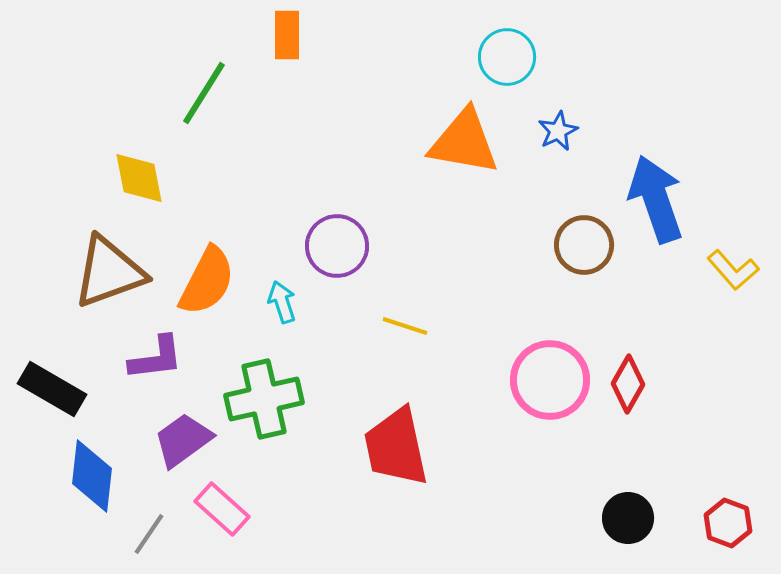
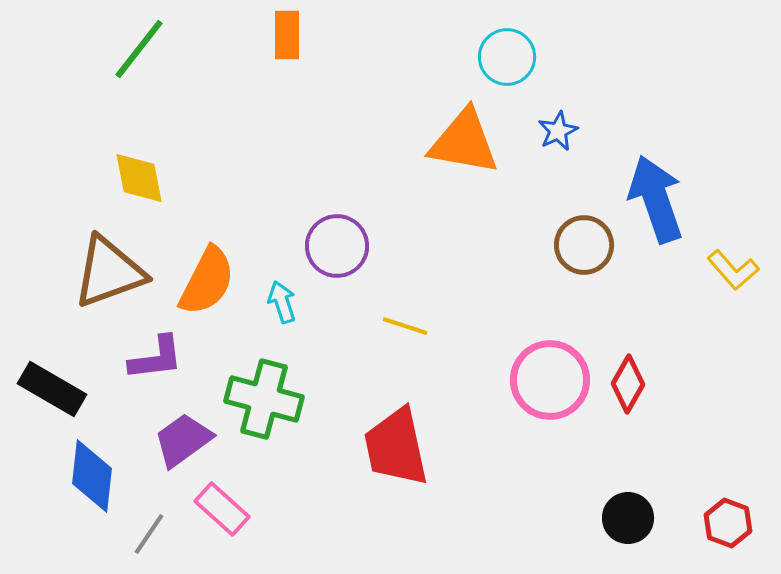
green line: moved 65 px left, 44 px up; rotated 6 degrees clockwise
green cross: rotated 28 degrees clockwise
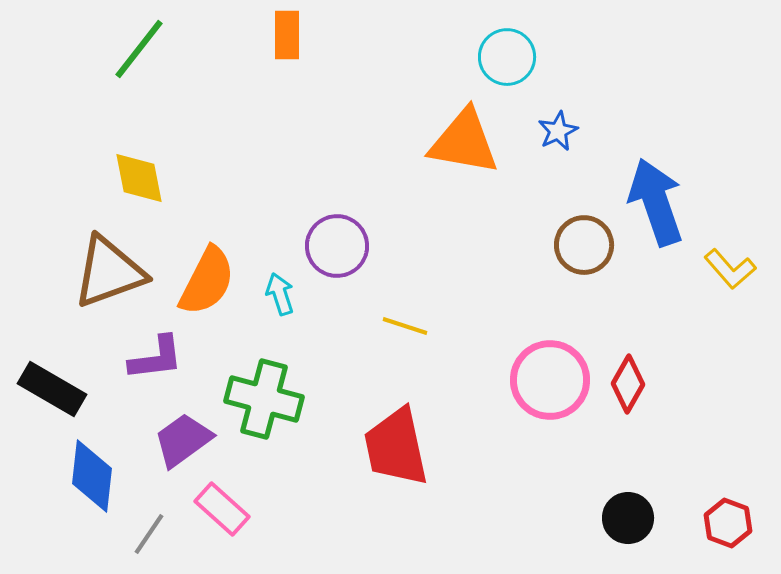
blue arrow: moved 3 px down
yellow L-shape: moved 3 px left, 1 px up
cyan arrow: moved 2 px left, 8 px up
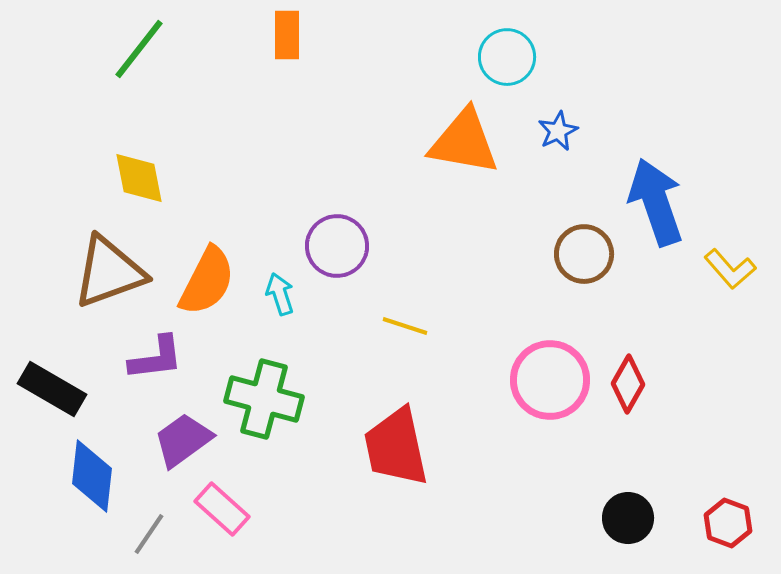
brown circle: moved 9 px down
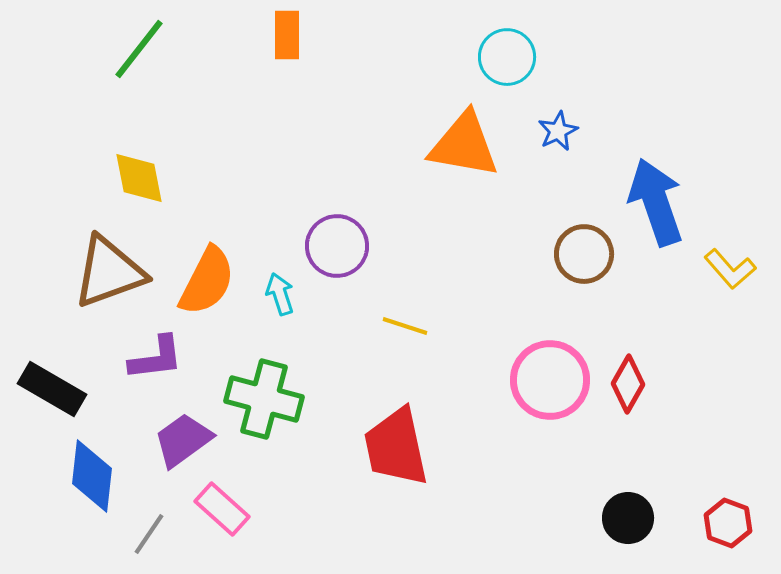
orange triangle: moved 3 px down
